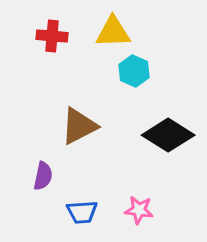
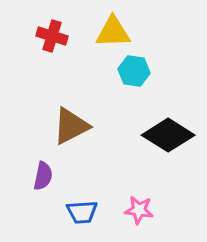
red cross: rotated 12 degrees clockwise
cyan hexagon: rotated 16 degrees counterclockwise
brown triangle: moved 8 px left
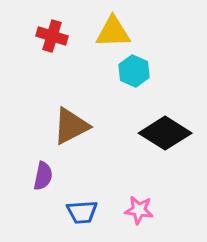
cyan hexagon: rotated 16 degrees clockwise
black diamond: moved 3 px left, 2 px up
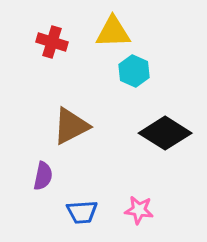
red cross: moved 6 px down
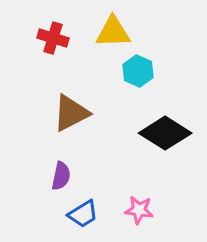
red cross: moved 1 px right, 4 px up
cyan hexagon: moved 4 px right
brown triangle: moved 13 px up
purple semicircle: moved 18 px right
blue trapezoid: moved 1 px right, 2 px down; rotated 28 degrees counterclockwise
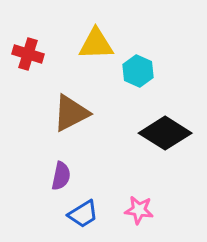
yellow triangle: moved 17 px left, 12 px down
red cross: moved 25 px left, 16 px down
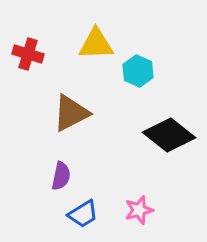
black diamond: moved 4 px right, 2 px down; rotated 6 degrees clockwise
pink star: rotated 24 degrees counterclockwise
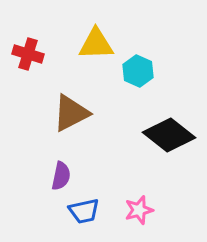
blue trapezoid: moved 1 px right, 3 px up; rotated 20 degrees clockwise
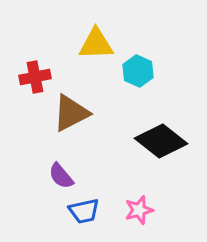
red cross: moved 7 px right, 23 px down; rotated 28 degrees counterclockwise
black diamond: moved 8 px left, 6 px down
purple semicircle: rotated 128 degrees clockwise
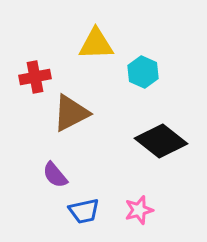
cyan hexagon: moved 5 px right, 1 px down
purple semicircle: moved 6 px left, 1 px up
